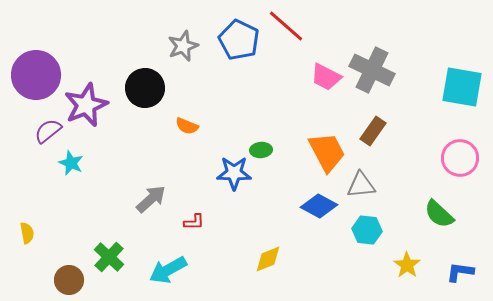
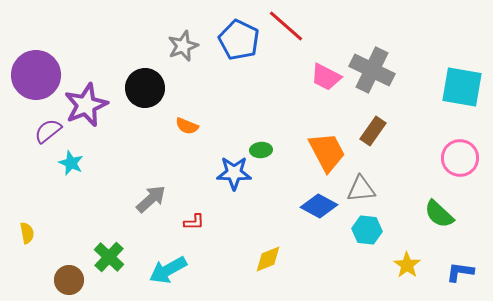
gray triangle: moved 4 px down
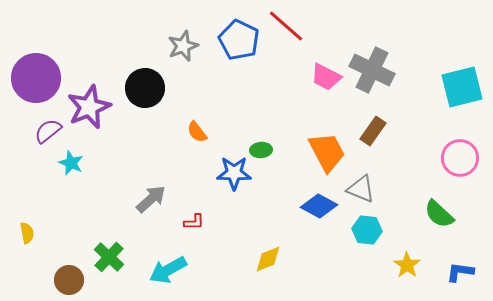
purple circle: moved 3 px down
cyan square: rotated 24 degrees counterclockwise
purple star: moved 3 px right, 2 px down
orange semicircle: moved 10 px right, 6 px down; rotated 30 degrees clockwise
gray triangle: rotated 28 degrees clockwise
